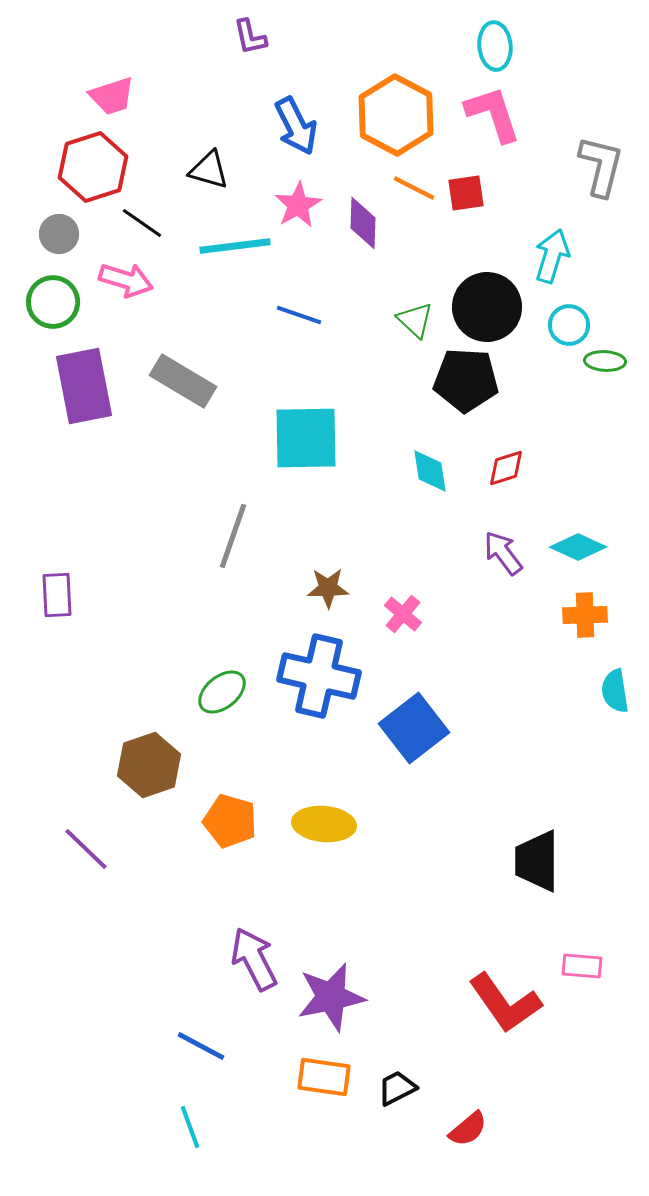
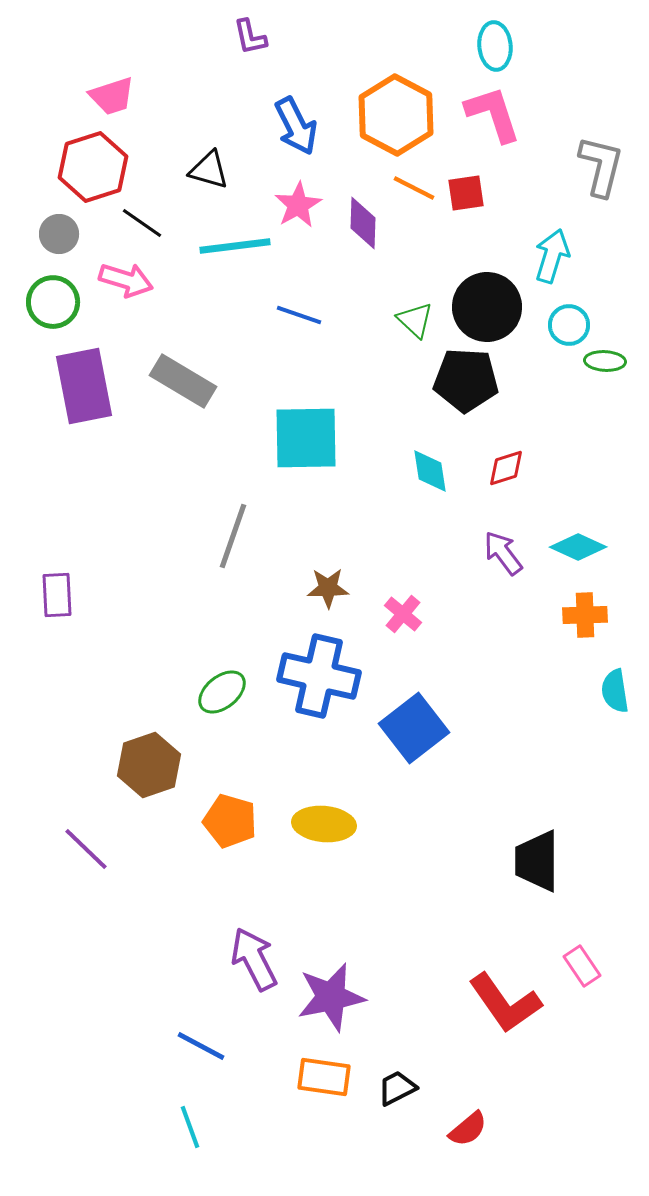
pink rectangle at (582, 966): rotated 51 degrees clockwise
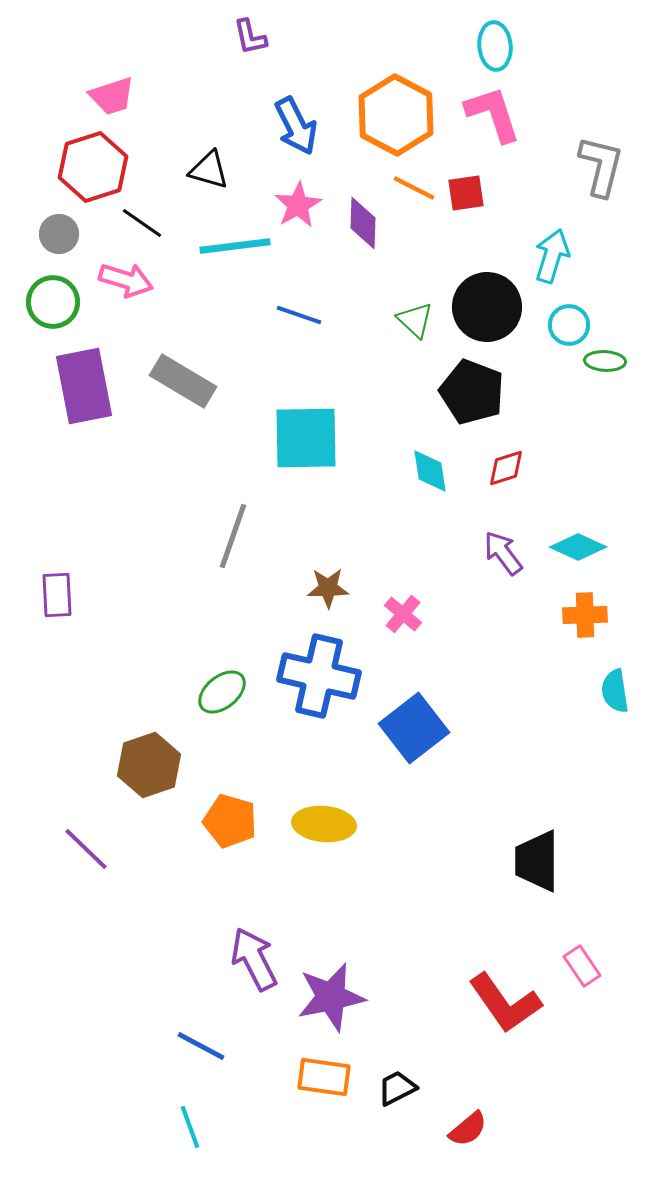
black pentagon at (466, 380): moved 6 px right, 12 px down; rotated 18 degrees clockwise
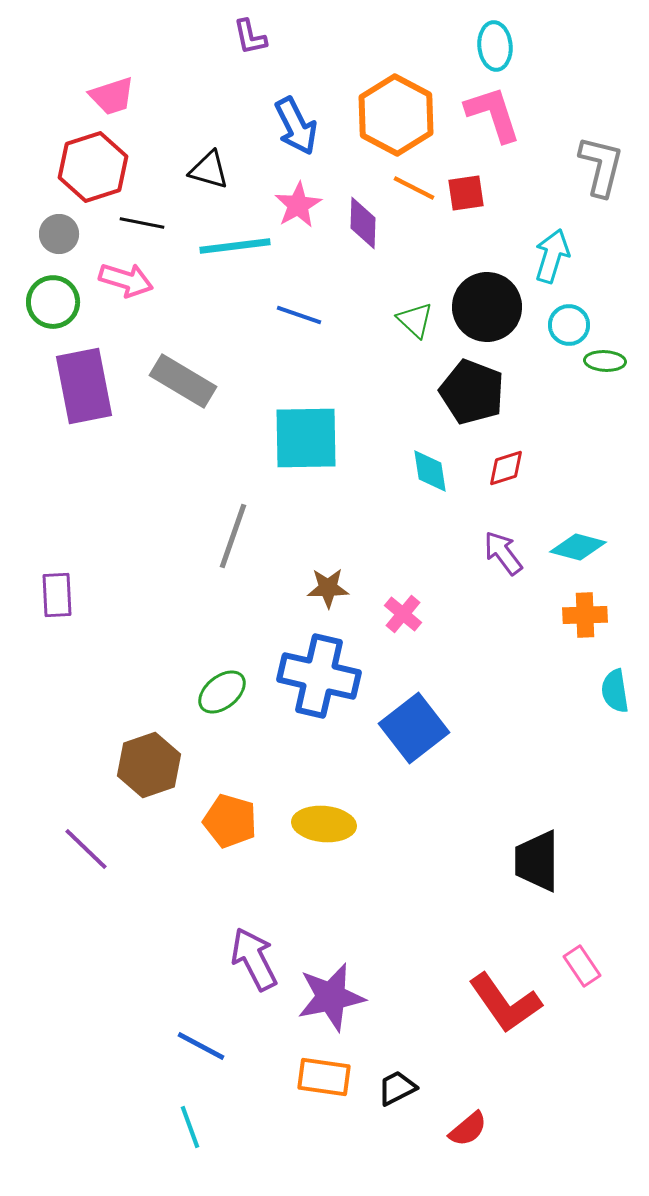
black line at (142, 223): rotated 24 degrees counterclockwise
cyan diamond at (578, 547): rotated 10 degrees counterclockwise
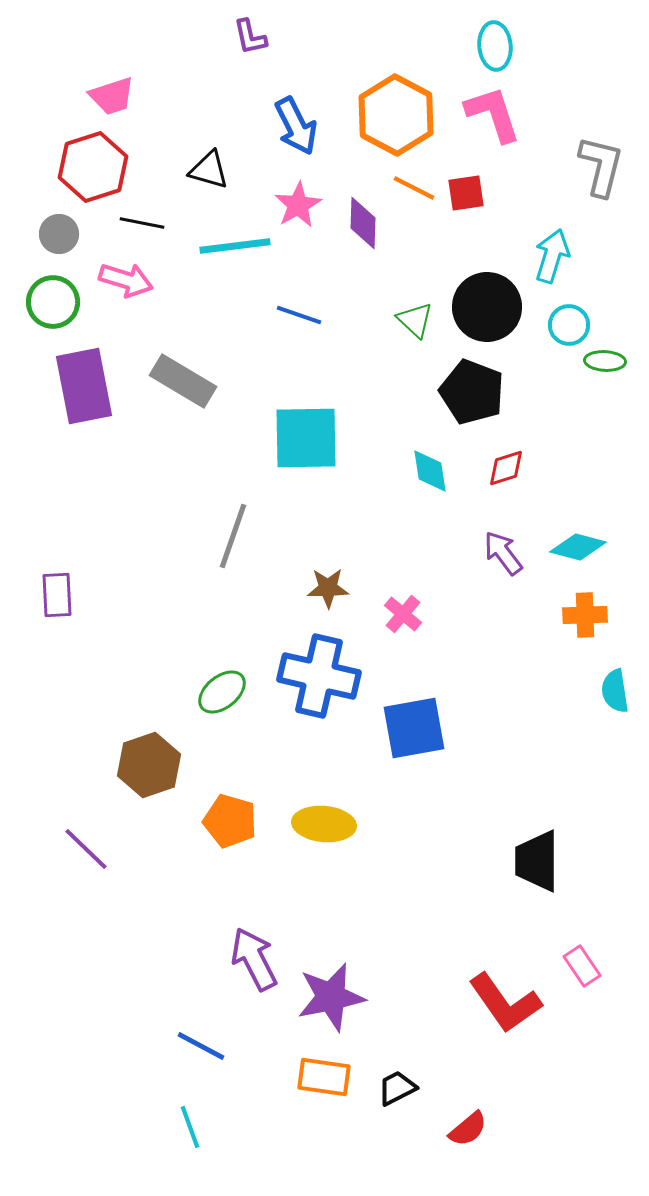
blue square at (414, 728): rotated 28 degrees clockwise
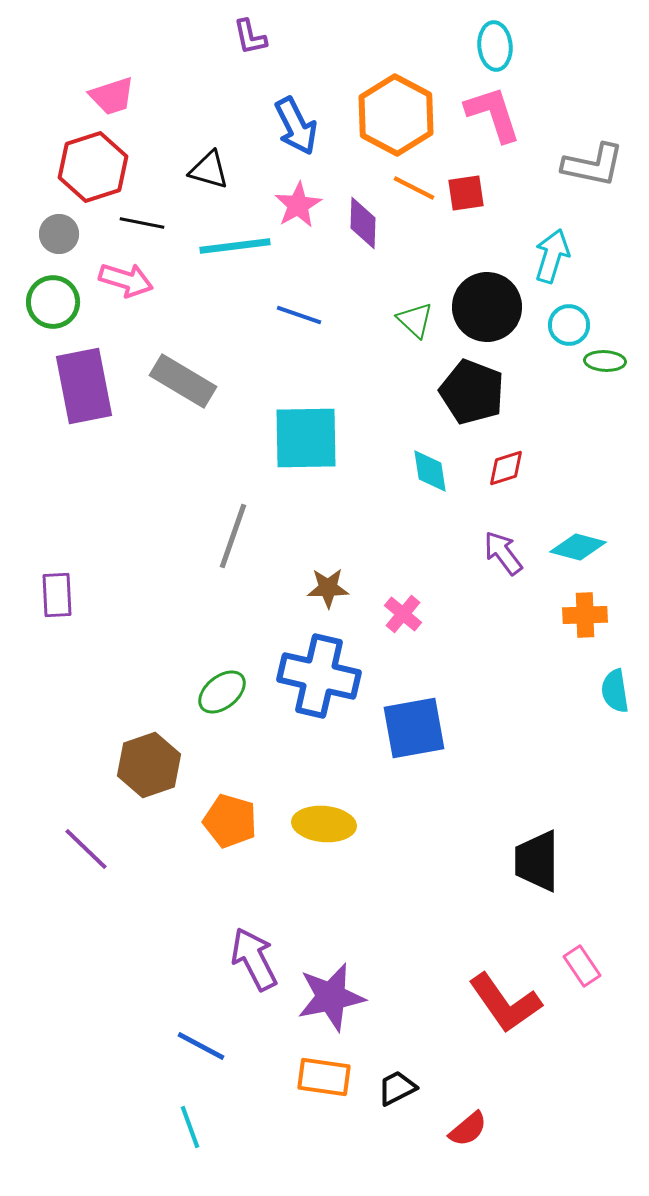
gray L-shape at (601, 166): moved 8 px left, 1 px up; rotated 88 degrees clockwise
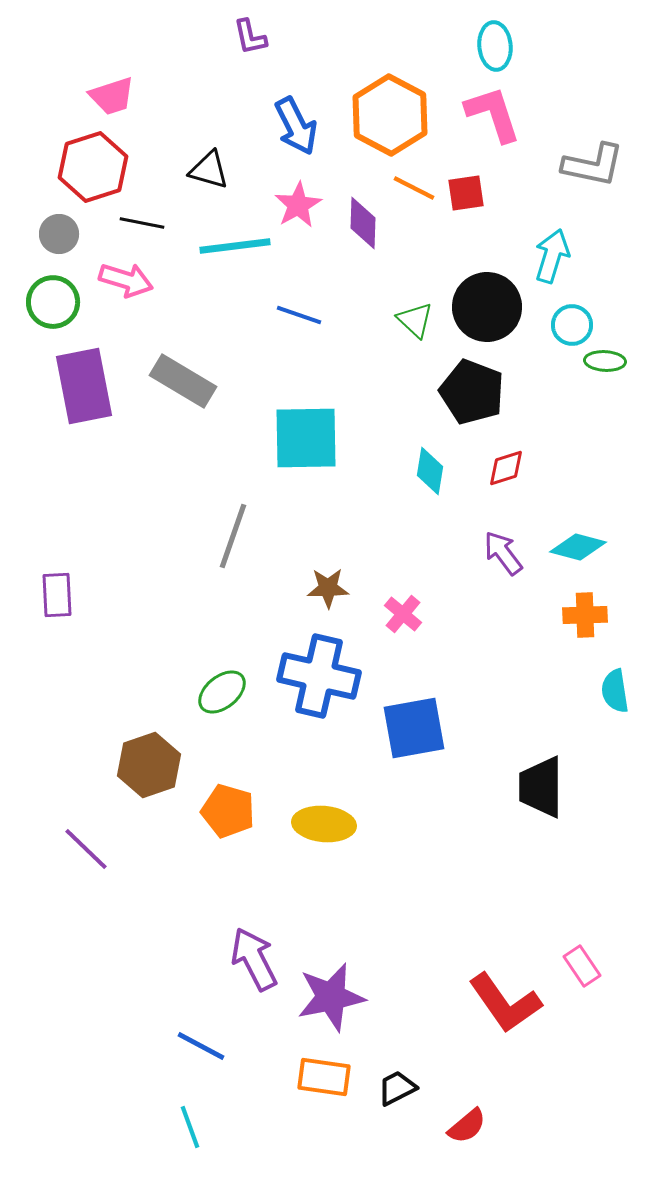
orange hexagon at (396, 115): moved 6 px left
cyan circle at (569, 325): moved 3 px right
cyan diamond at (430, 471): rotated 18 degrees clockwise
orange pentagon at (230, 821): moved 2 px left, 10 px up
black trapezoid at (537, 861): moved 4 px right, 74 px up
red semicircle at (468, 1129): moved 1 px left, 3 px up
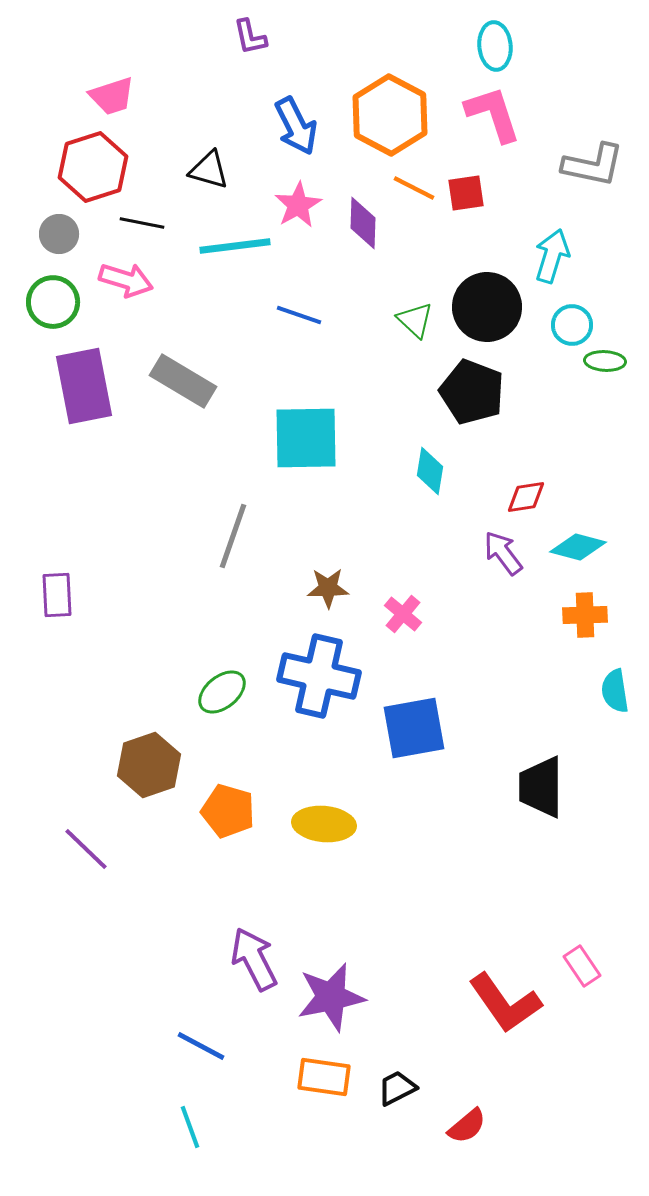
red diamond at (506, 468): moved 20 px right, 29 px down; rotated 9 degrees clockwise
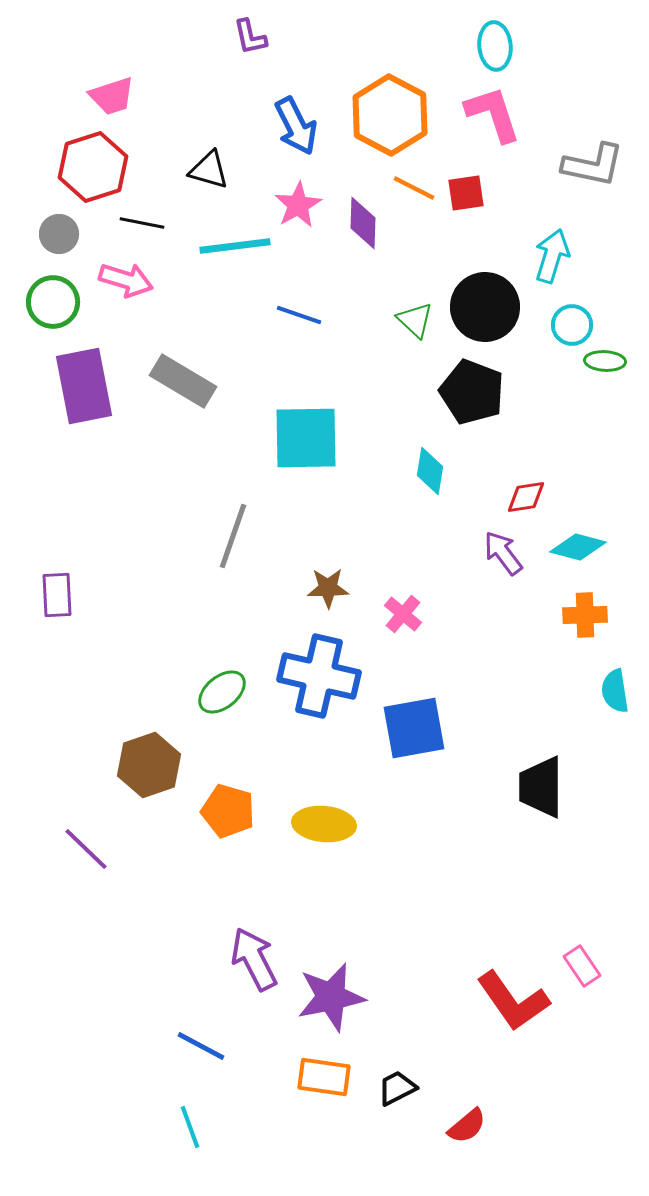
black circle at (487, 307): moved 2 px left
red L-shape at (505, 1003): moved 8 px right, 2 px up
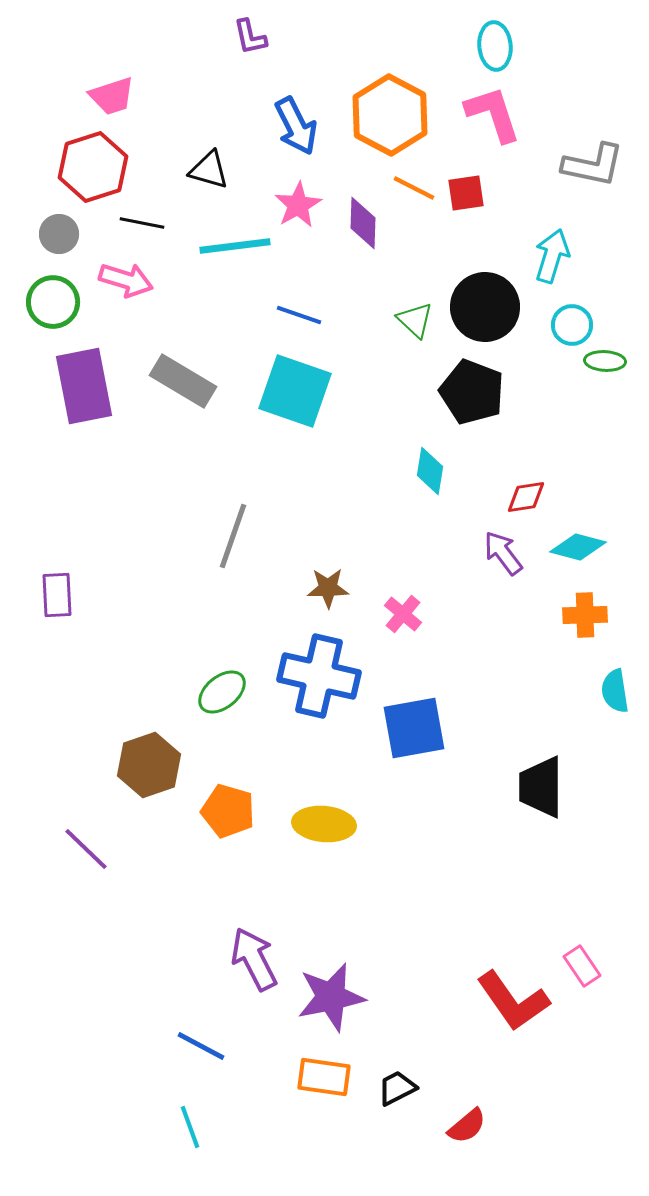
cyan square at (306, 438): moved 11 px left, 47 px up; rotated 20 degrees clockwise
